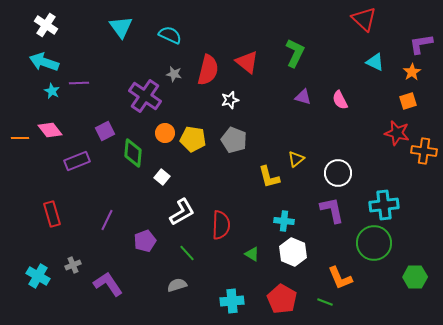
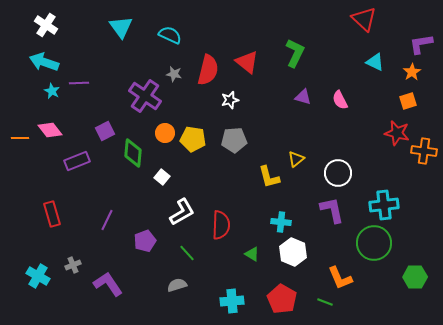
gray pentagon at (234, 140): rotated 25 degrees counterclockwise
cyan cross at (284, 221): moved 3 px left, 1 px down
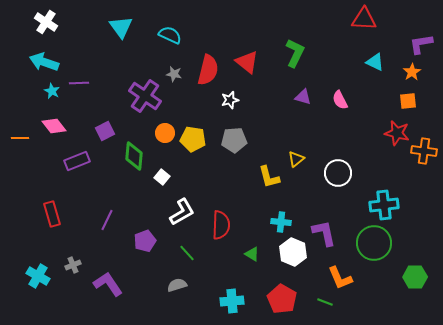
red triangle at (364, 19): rotated 40 degrees counterclockwise
white cross at (46, 25): moved 3 px up
orange square at (408, 101): rotated 12 degrees clockwise
pink diamond at (50, 130): moved 4 px right, 4 px up
green diamond at (133, 153): moved 1 px right, 3 px down
purple L-shape at (332, 210): moved 8 px left, 23 px down
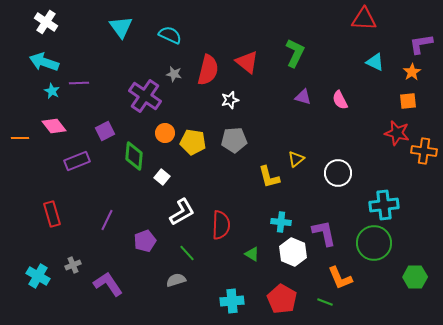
yellow pentagon at (193, 139): moved 3 px down
gray semicircle at (177, 285): moved 1 px left, 5 px up
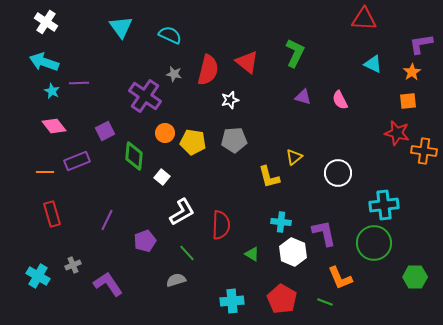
cyan triangle at (375, 62): moved 2 px left, 2 px down
orange line at (20, 138): moved 25 px right, 34 px down
yellow triangle at (296, 159): moved 2 px left, 2 px up
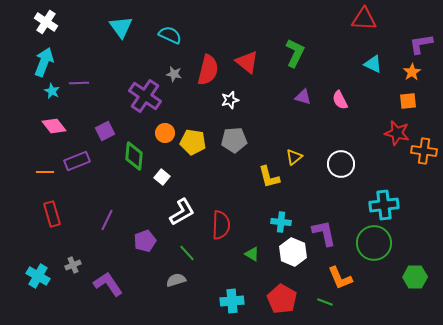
cyan arrow at (44, 62): rotated 92 degrees clockwise
white circle at (338, 173): moved 3 px right, 9 px up
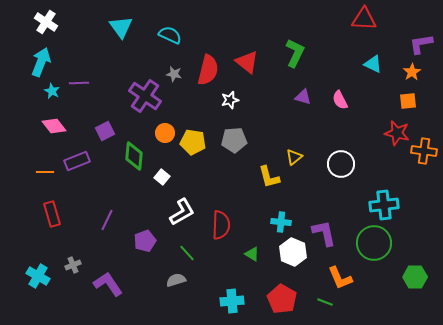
cyan arrow at (44, 62): moved 3 px left
